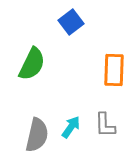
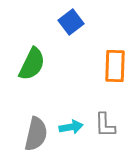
orange rectangle: moved 1 px right, 4 px up
cyan arrow: rotated 45 degrees clockwise
gray semicircle: moved 1 px left, 1 px up
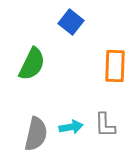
blue square: rotated 15 degrees counterclockwise
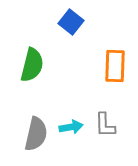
green semicircle: moved 1 px down; rotated 12 degrees counterclockwise
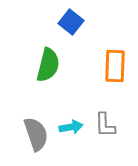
green semicircle: moved 16 px right
gray semicircle: rotated 32 degrees counterclockwise
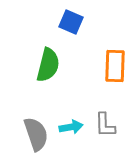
blue square: rotated 15 degrees counterclockwise
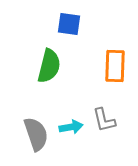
blue square: moved 2 px left, 2 px down; rotated 15 degrees counterclockwise
green semicircle: moved 1 px right, 1 px down
gray L-shape: moved 1 px left, 5 px up; rotated 12 degrees counterclockwise
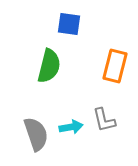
orange rectangle: rotated 12 degrees clockwise
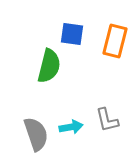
blue square: moved 3 px right, 10 px down
orange rectangle: moved 25 px up
gray L-shape: moved 3 px right
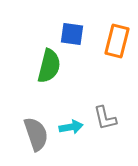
orange rectangle: moved 2 px right
gray L-shape: moved 2 px left, 2 px up
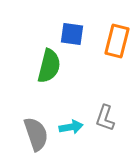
gray L-shape: rotated 32 degrees clockwise
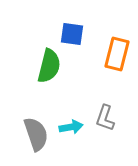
orange rectangle: moved 13 px down
